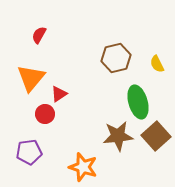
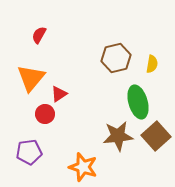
yellow semicircle: moved 5 px left; rotated 144 degrees counterclockwise
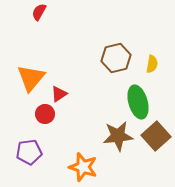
red semicircle: moved 23 px up
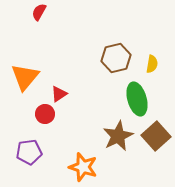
orange triangle: moved 6 px left, 1 px up
green ellipse: moved 1 px left, 3 px up
brown star: rotated 20 degrees counterclockwise
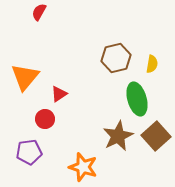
red circle: moved 5 px down
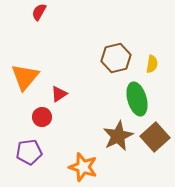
red circle: moved 3 px left, 2 px up
brown square: moved 1 px left, 1 px down
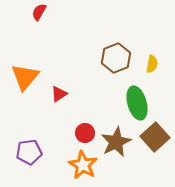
brown hexagon: rotated 8 degrees counterclockwise
green ellipse: moved 4 px down
red circle: moved 43 px right, 16 px down
brown star: moved 2 px left, 6 px down
orange star: moved 2 px up; rotated 12 degrees clockwise
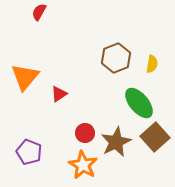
green ellipse: moved 2 px right; rotated 24 degrees counterclockwise
purple pentagon: rotated 30 degrees clockwise
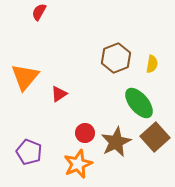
orange star: moved 5 px left, 1 px up; rotated 20 degrees clockwise
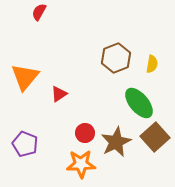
purple pentagon: moved 4 px left, 8 px up
orange star: moved 3 px right; rotated 20 degrees clockwise
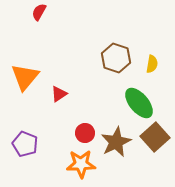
brown hexagon: rotated 20 degrees counterclockwise
